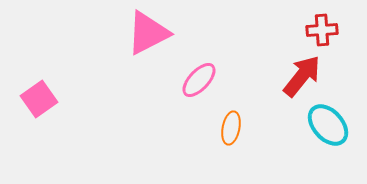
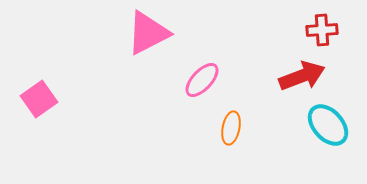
red arrow: rotated 30 degrees clockwise
pink ellipse: moved 3 px right
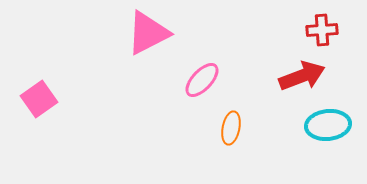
cyan ellipse: rotated 54 degrees counterclockwise
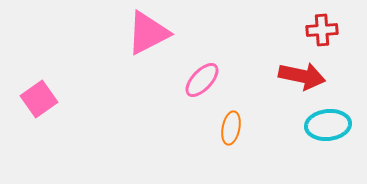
red arrow: rotated 33 degrees clockwise
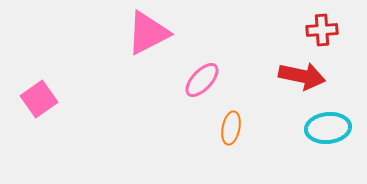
cyan ellipse: moved 3 px down
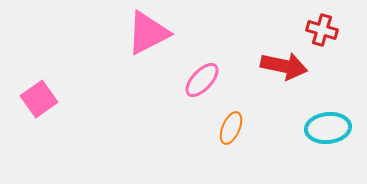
red cross: rotated 20 degrees clockwise
red arrow: moved 18 px left, 10 px up
orange ellipse: rotated 12 degrees clockwise
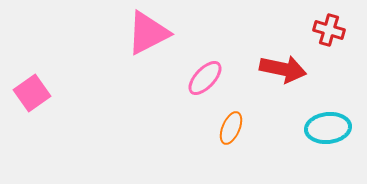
red cross: moved 7 px right
red arrow: moved 1 px left, 3 px down
pink ellipse: moved 3 px right, 2 px up
pink square: moved 7 px left, 6 px up
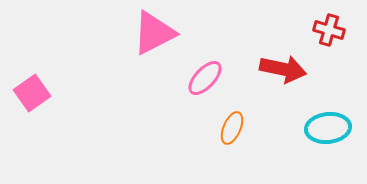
pink triangle: moved 6 px right
orange ellipse: moved 1 px right
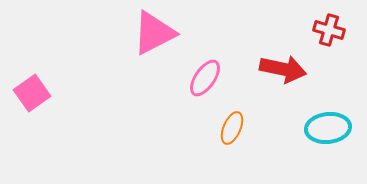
pink ellipse: rotated 9 degrees counterclockwise
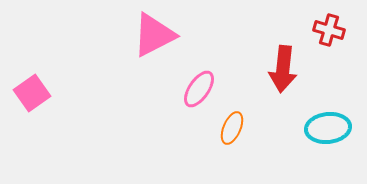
pink triangle: moved 2 px down
red arrow: rotated 84 degrees clockwise
pink ellipse: moved 6 px left, 11 px down
